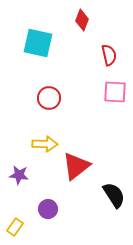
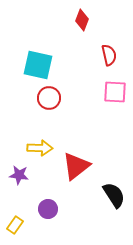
cyan square: moved 22 px down
yellow arrow: moved 5 px left, 4 px down
yellow rectangle: moved 2 px up
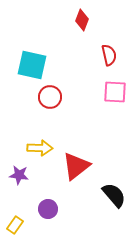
cyan square: moved 6 px left
red circle: moved 1 px right, 1 px up
black semicircle: rotated 8 degrees counterclockwise
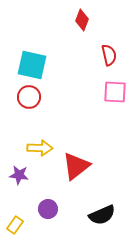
red circle: moved 21 px left
black semicircle: moved 12 px left, 20 px down; rotated 108 degrees clockwise
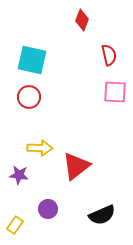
cyan square: moved 5 px up
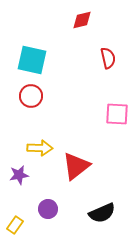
red diamond: rotated 55 degrees clockwise
red semicircle: moved 1 px left, 3 px down
pink square: moved 2 px right, 22 px down
red circle: moved 2 px right, 1 px up
purple star: rotated 18 degrees counterclockwise
black semicircle: moved 2 px up
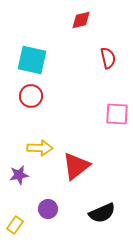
red diamond: moved 1 px left
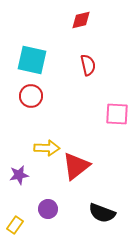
red semicircle: moved 20 px left, 7 px down
yellow arrow: moved 7 px right
black semicircle: rotated 44 degrees clockwise
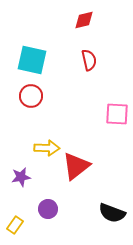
red diamond: moved 3 px right
red semicircle: moved 1 px right, 5 px up
purple star: moved 2 px right, 2 px down
black semicircle: moved 10 px right
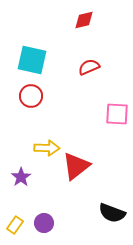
red semicircle: moved 7 px down; rotated 100 degrees counterclockwise
purple star: rotated 24 degrees counterclockwise
purple circle: moved 4 px left, 14 px down
